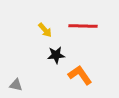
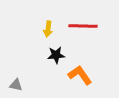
yellow arrow: moved 3 px right, 1 px up; rotated 49 degrees clockwise
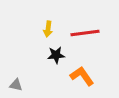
red line: moved 2 px right, 7 px down; rotated 8 degrees counterclockwise
orange L-shape: moved 2 px right, 1 px down
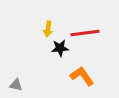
black star: moved 4 px right, 7 px up
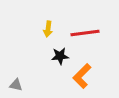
black star: moved 8 px down
orange L-shape: rotated 100 degrees counterclockwise
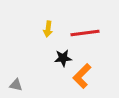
black star: moved 3 px right, 2 px down
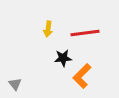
gray triangle: moved 1 px left, 1 px up; rotated 40 degrees clockwise
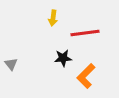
yellow arrow: moved 5 px right, 11 px up
orange L-shape: moved 4 px right
gray triangle: moved 4 px left, 20 px up
